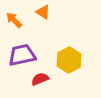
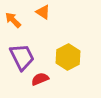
orange arrow: moved 1 px left
purple trapezoid: moved 2 px down; rotated 76 degrees clockwise
yellow hexagon: moved 1 px left, 3 px up
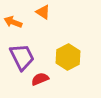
orange arrow: moved 2 px down; rotated 24 degrees counterclockwise
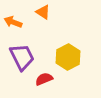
red semicircle: moved 4 px right
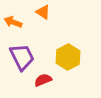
red semicircle: moved 1 px left, 1 px down
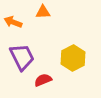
orange triangle: rotated 35 degrees counterclockwise
yellow hexagon: moved 5 px right, 1 px down
